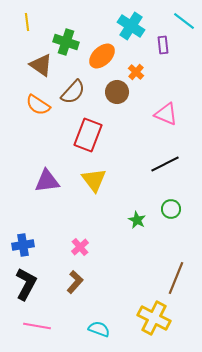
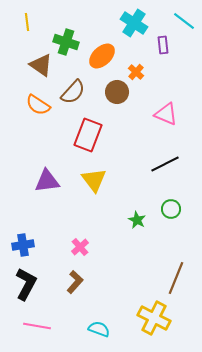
cyan cross: moved 3 px right, 3 px up
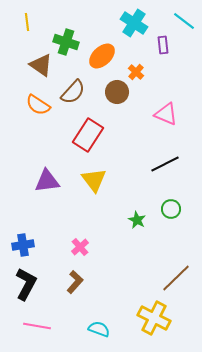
red rectangle: rotated 12 degrees clockwise
brown line: rotated 24 degrees clockwise
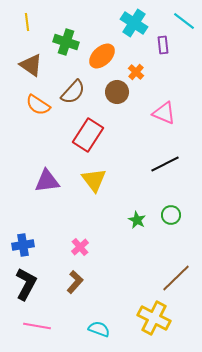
brown triangle: moved 10 px left
pink triangle: moved 2 px left, 1 px up
green circle: moved 6 px down
